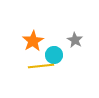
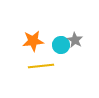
orange star: rotated 25 degrees clockwise
cyan circle: moved 7 px right, 10 px up
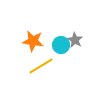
orange star: rotated 15 degrees clockwise
yellow line: rotated 25 degrees counterclockwise
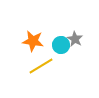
gray star: moved 1 px up
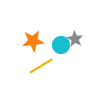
orange star: rotated 15 degrees counterclockwise
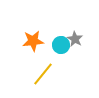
yellow line: moved 2 px right, 8 px down; rotated 20 degrees counterclockwise
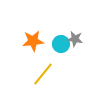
gray star: rotated 21 degrees counterclockwise
cyan circle: moved 1 px up
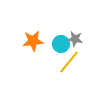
yellow line: moved 26 px right, 12 px up
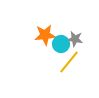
orange star: moved 12 px right, 6 px up
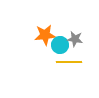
cyan circle: moved 1 px left, 1 px down
yellow line: rotated 50 degrees clockwise
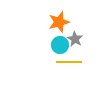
orange star: moved 14 px right, 13 px up; rotated 10 degrees counterclockwise
gray star: rotated 21 degrees clockwise
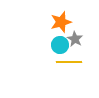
orange star: moved 2 px right
